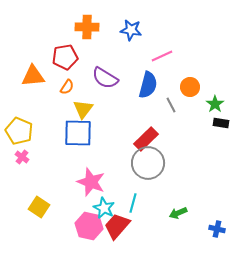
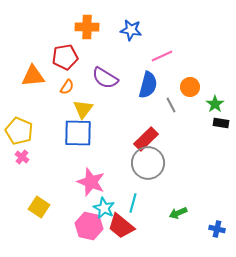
red trapezoid: moved 4 px right; rotated 92 degrees counterclockwise
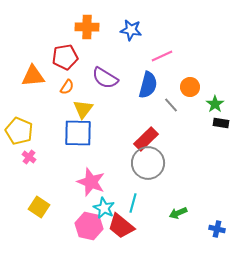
gray line: rotated 14 degrees counterclockwise
pink cross: moved 7 px right
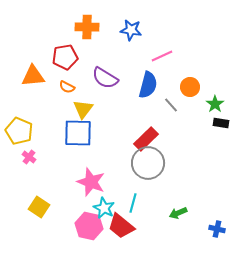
orange semicircle: rotated 84 degrees clockwise
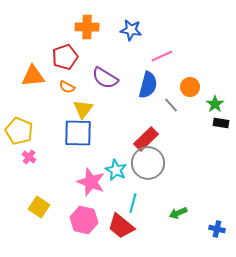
red pentagon: rotated 10 degrees counterclockwise
cyan star: moved 12 px right, 38 px up
pink hexagon: moved 5 px left, 6 px up
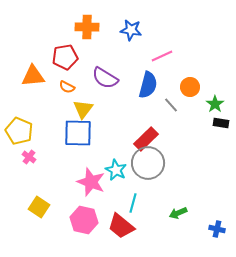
red pentagon: rotated 10 degrees clockwise
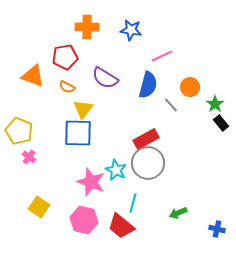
orange triangle: rotated 25 degrees clockwise
black rectangle: rotated 42 degrees clockwise
red rectangle: rotated 15 degrees clockwise
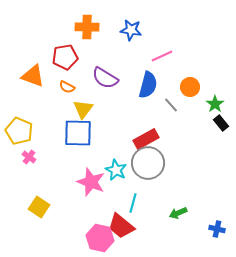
pink hexagon: moved 16 px right, 18 px down
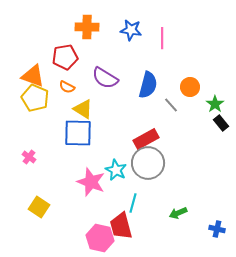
pink line: moved 18 px up; rotated 65 degrees counterclockwise
yellow triangle: rotated 35 degrees counterclockwise
yellow pentagon: moved 16 px right, 33 px up
red trapezoid: rotated 36 degrees clockwise
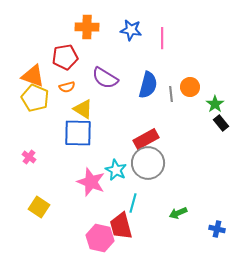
orange semicircle: rotated 42 degrees counterclockwise
gray line: moved 11 px up; rotated 35 degrees clockwise
